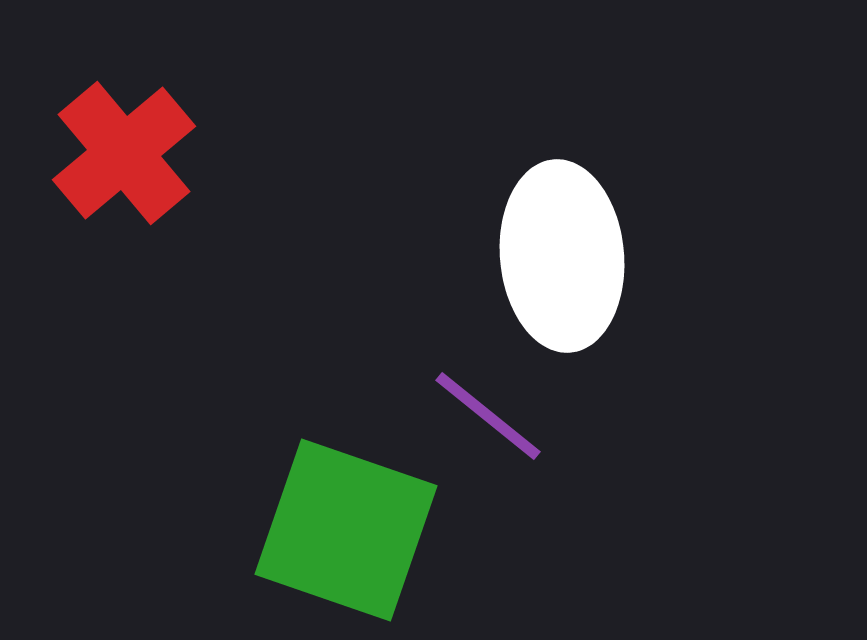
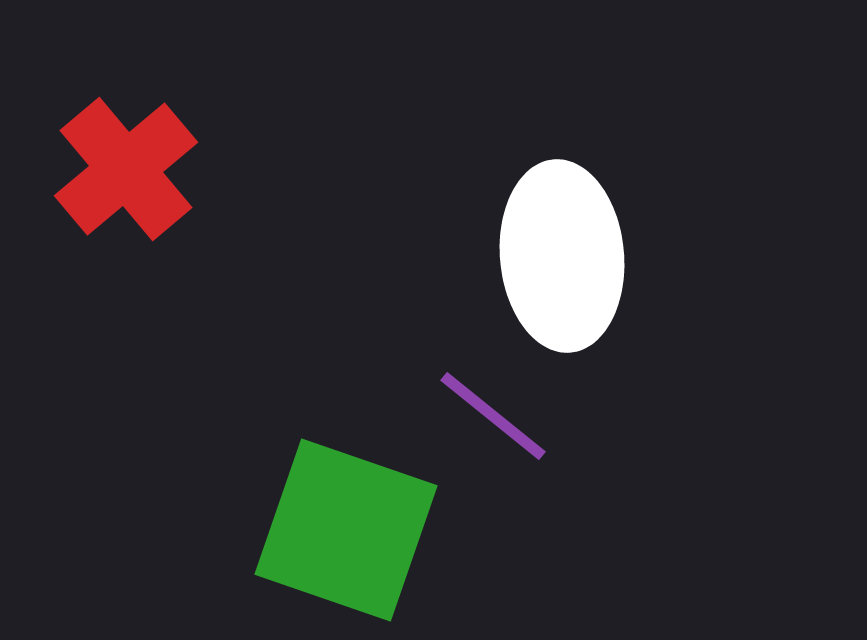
red cross: moved 2 px right, 16 px down
purple line: moved 5 px right
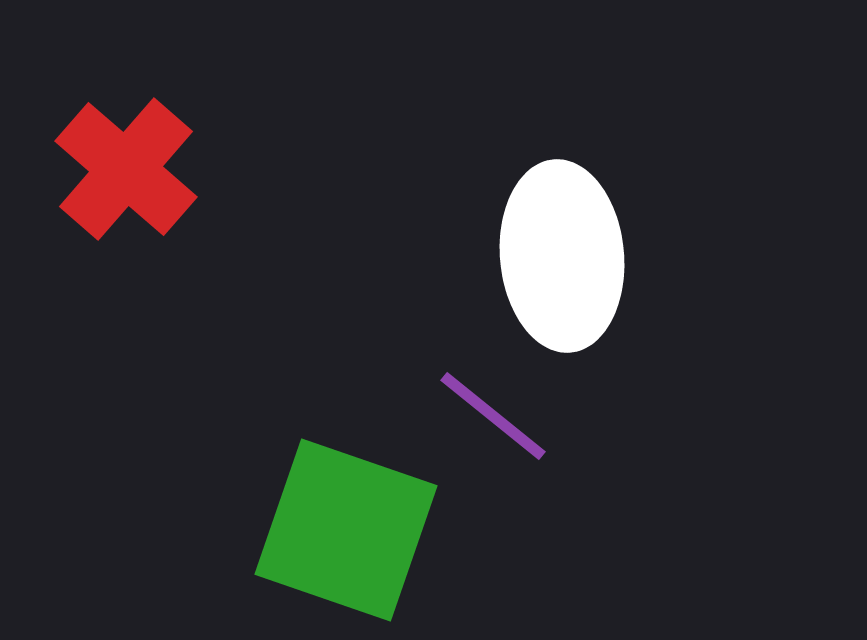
red cross: rotated 9 degrees counterclockwise
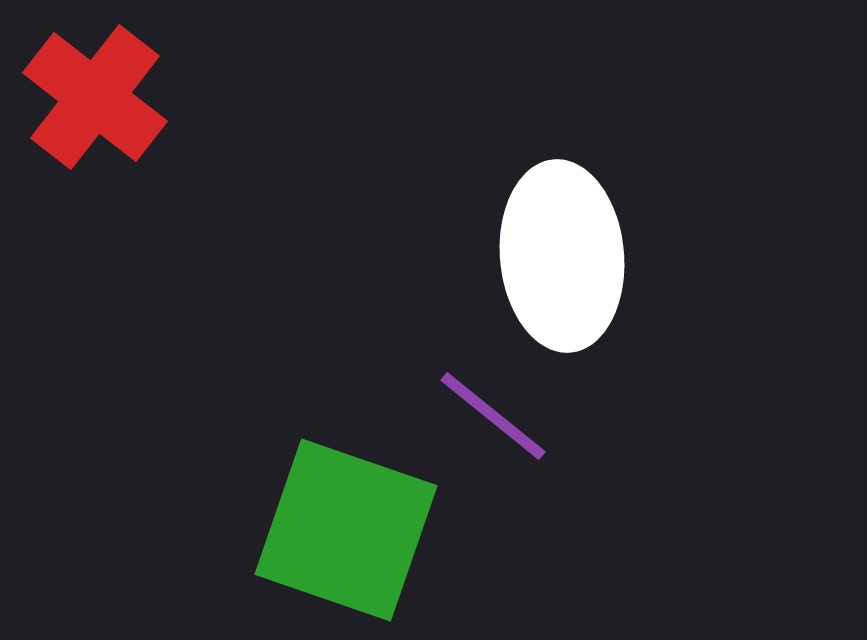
red cross: moved 31 px left, 72 px up; rotated 3 degrees counterclockwise
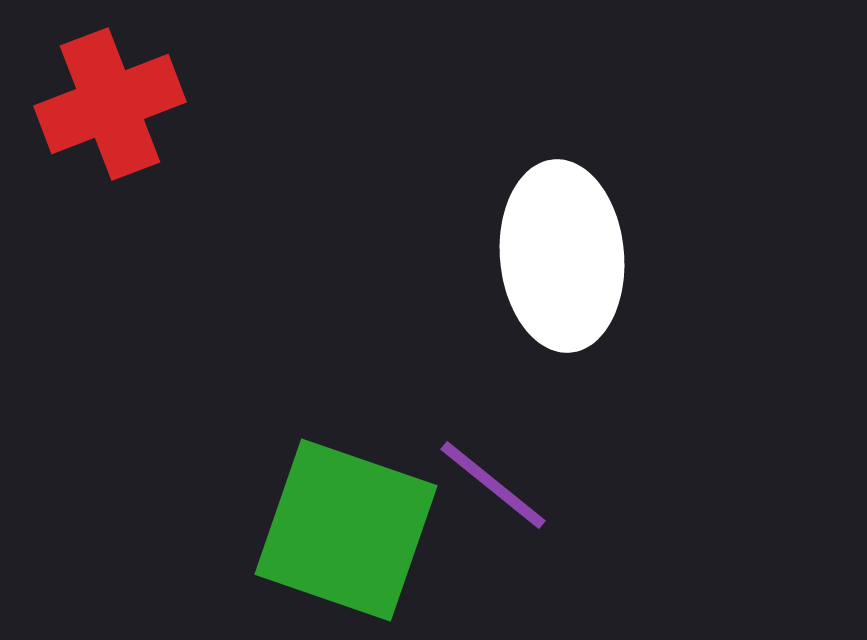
red cross: moved 15 px right, 7 px down; rotated 31 degrees clockwise
purple line: moved 69 px down
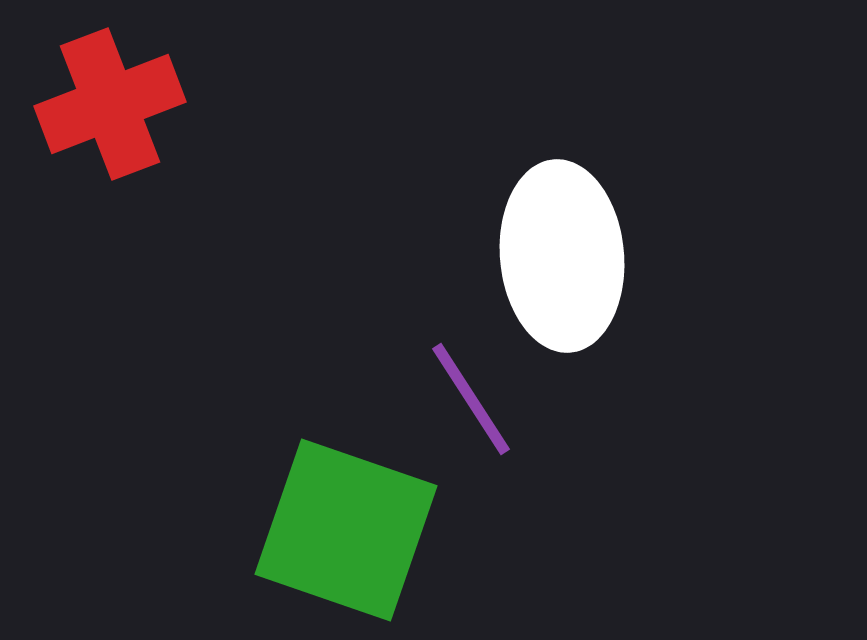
purple line: moved 22 px left, 86 px up; rotated 18 degrees clockwise
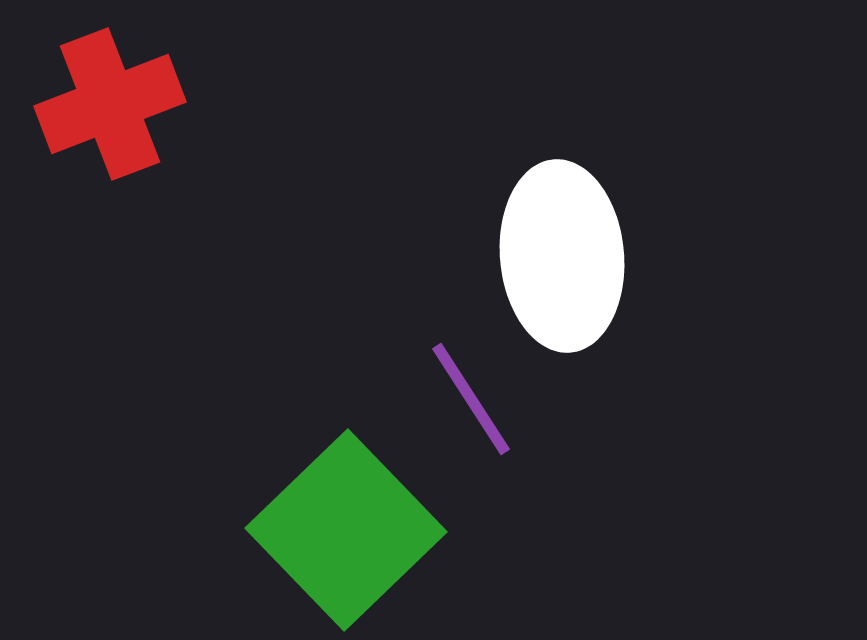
green square: rotated 27 degrees clockwise
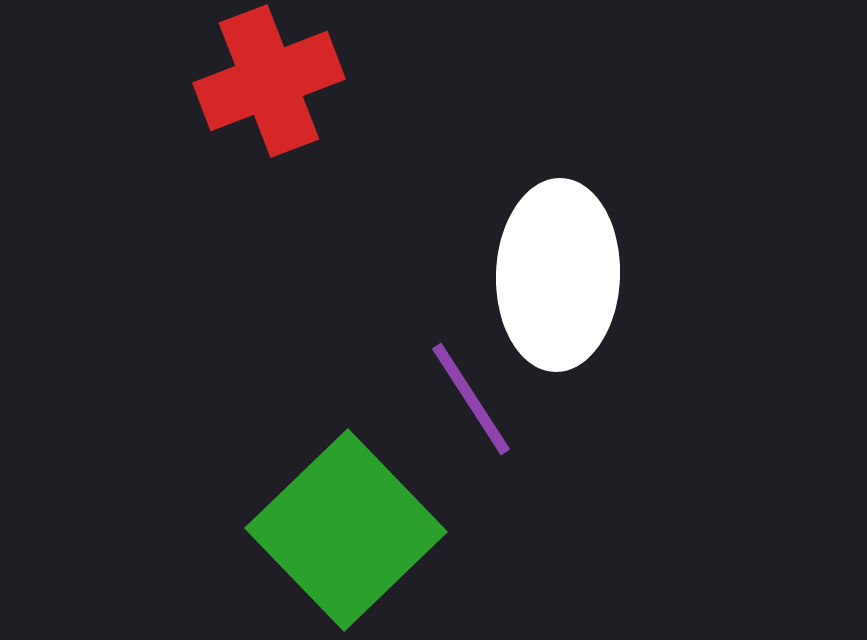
red cross: moved 159 px right, 23 px up
white ellipse: moved 4 px left, 19 px down; rotated 7 degrees clockwise
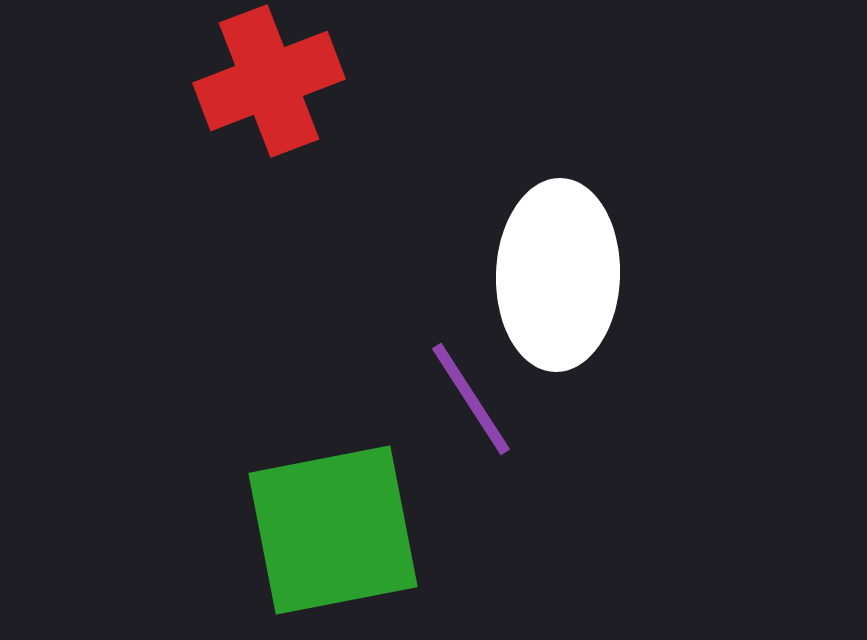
green square: moved 13 px left; rotated 33 degrees clockwise
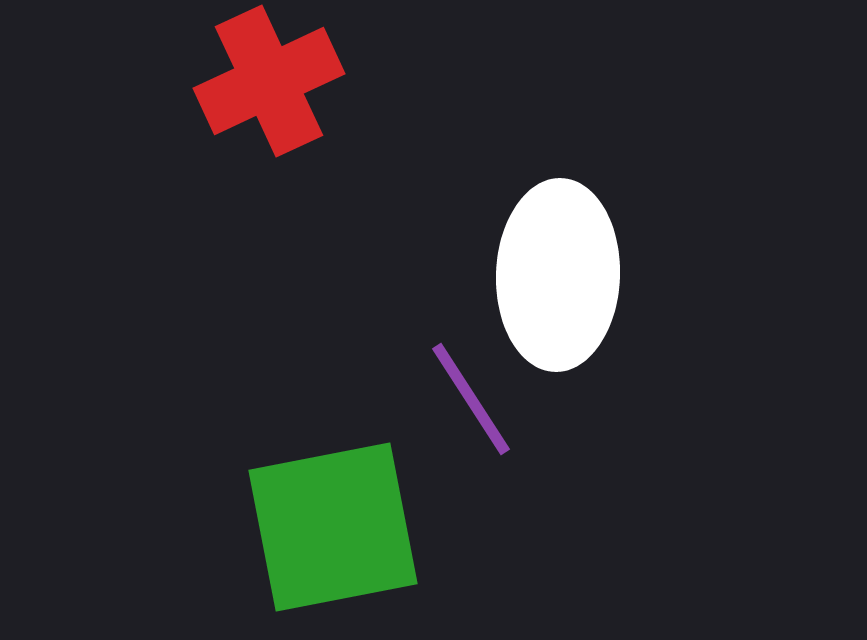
red cross: rotated 4 degrees counterclockwise
green square: moved 3 px up
